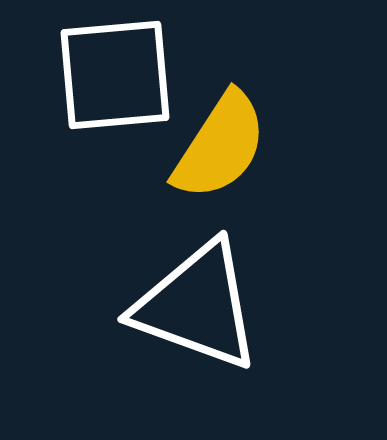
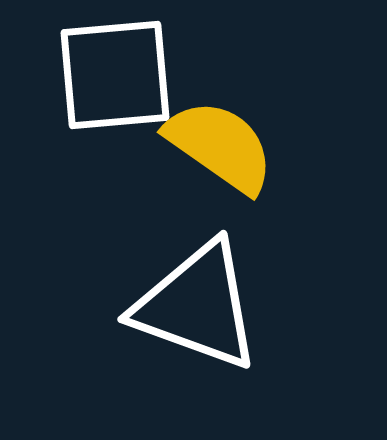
yellow semicircle: rotated 88 degrees counterclockwise
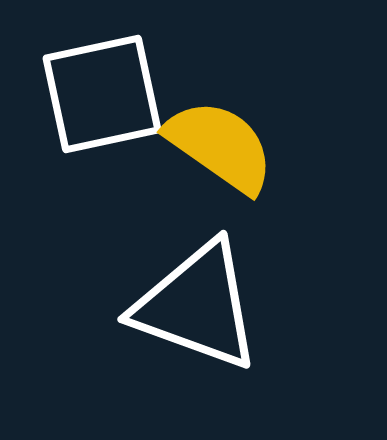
white square: moved 13 px left, 19 px down; rotated 7 degrees counterclockwise
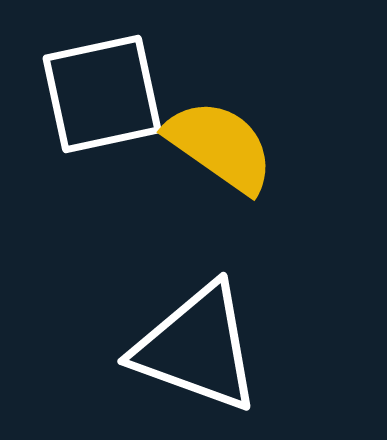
white triangle: moved 42 px down
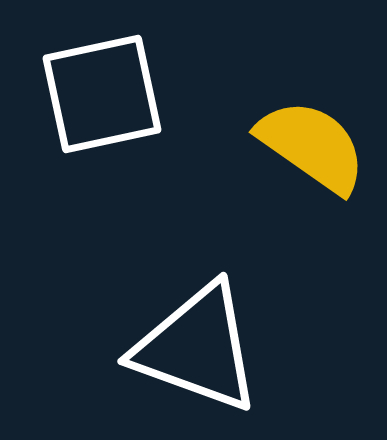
yellow semicircle: moved 92 px right
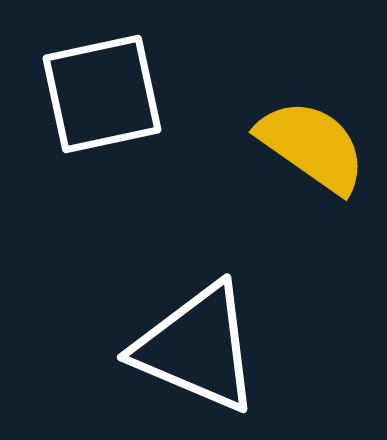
white triangle: rotated 3 degrees clockwise
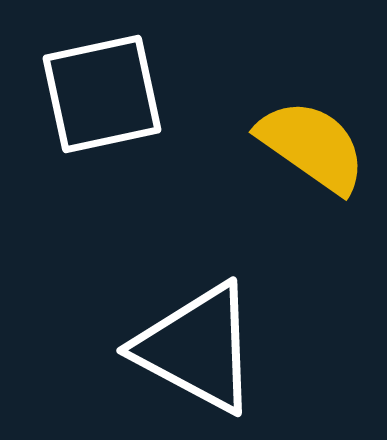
white triangle: rotated 5 degrees clockwise
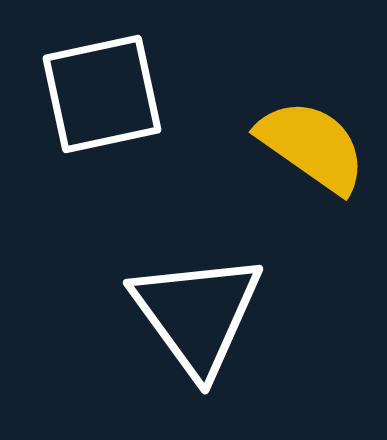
white triangle: moved 34 px up; rotated 26 degrees clockwise
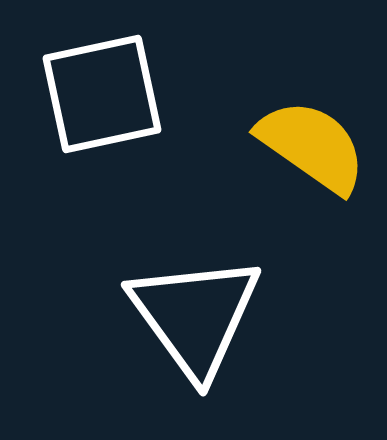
white triangle: moved 2 px left, 2 px down
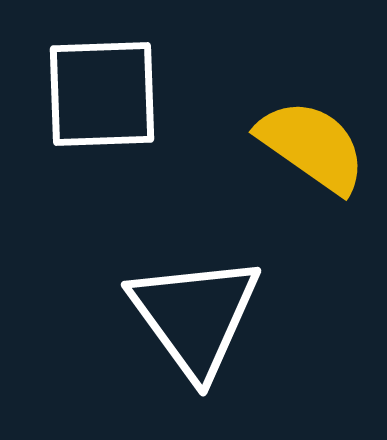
white square: rotated 10 degrees clockwise
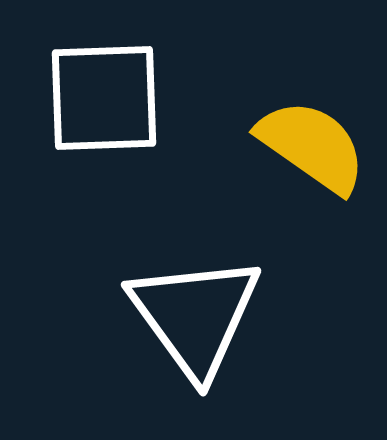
white square: moved 2 px right, 4 px down
